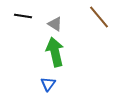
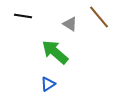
gray triangle: moved 15 px right
green arrow: rotated 36 degrees counterclockwise
blue triangle: rotated 21 degrees clockwise
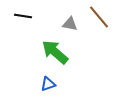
gray triangle: rotated 21 degrees counterclockwise
blue triangle: rotated 14 degrees clockwise
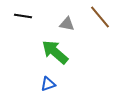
brown line: moved 1 px right
gray triangle: moved 3 px left
